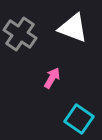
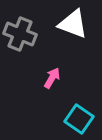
white triangle: moved 4 px up
gray cross: rotated 12 degrees counterclockwise
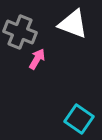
gray cross: moved 2 px up
pink arrow: moved 15 px left, 19 px up
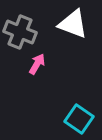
pink arrow: moved 5 px down
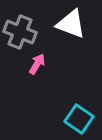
white triangle: moved 2 px left
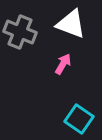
pink arrow: moved 26 px right
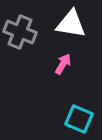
white triangle: rotated 12 degrees counterclockwise
cyan square: rotated 12 degrees counterclockwise
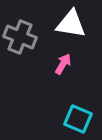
gray cross: moved 5 px down
cyan square: moved 1 px left
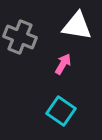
white triangle: moved 6 px right, 2 px down
cyan square: moved 17 px left, 8 px up; rotated 12 degrees clockwise
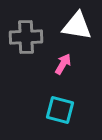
gray cross: moved 6 px right; rotated 24 degrees counterclockwise
cyan square: moved 1 px left, 1 px up; rotated 20 degrees counterclockwise
